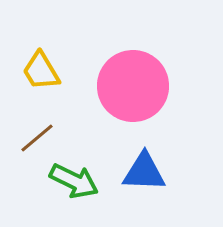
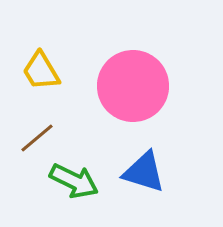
blue triangle: rotated 15 degrees clockwise
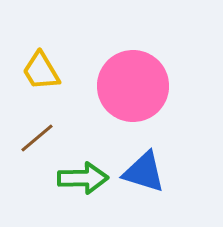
green arrow: moved 9 px right, 3 px up; rotated 27 degrees counterclockwise
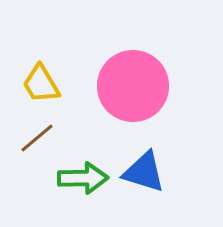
yellow trapezoid: moved 13 px down
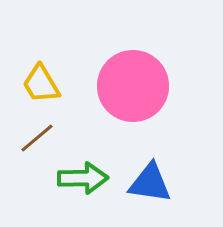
blue triangle: moved 6 px right, 11 px down; rotated 9 degrees counterclockwise
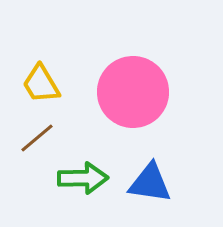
pink circle: moved 6 px down
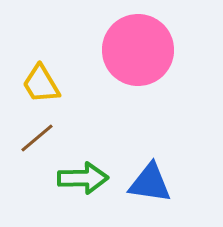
pink circle: moved 5 px right, 42 px up
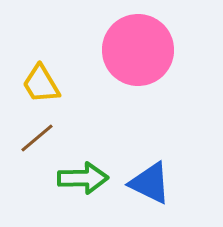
blue triangle: rotated 18 degrees clockwise
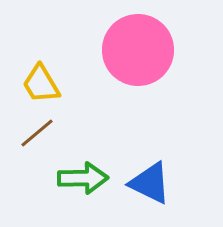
brown line: moved 5 px up
